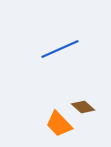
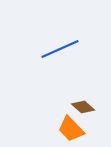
orange trapezoid: moved 12 px right, 5 px down
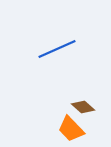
blue line: moved 3 px left
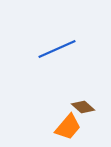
orange trapezoid: moved 3 px left, 2 px up; rotated 96 degrees counterclockwise
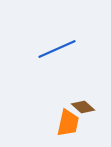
orange trapezoid: moved 4 px up; rotated 28 degrees counterclockwise
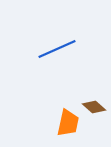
brown diamond: moved 11 px right
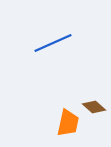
blue line: moved 4 px left, 6 px up
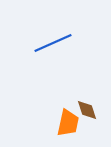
brown diamond: moved 7 px left, 3 px down; rotated 30 degrees clockwise
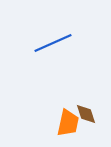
brown diamond: moved 1 px left, 4 px down
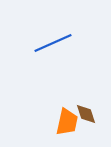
orange trapezoid: moved 1 px left, 1 px up
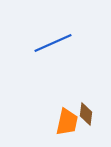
brown diamond: rotated 25 degrees clockwise
